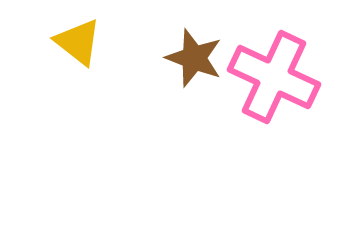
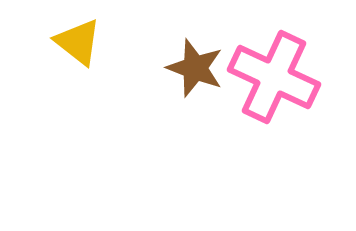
brown star: moved 1 px right, 10 px down
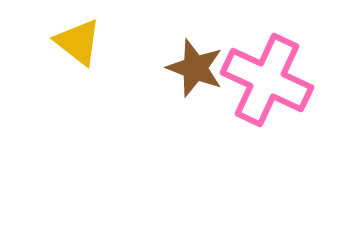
pink cross: moved 7 px left, 3 px down
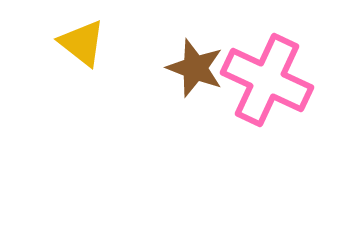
yellow triangle: moved 4 px right, 1 px down
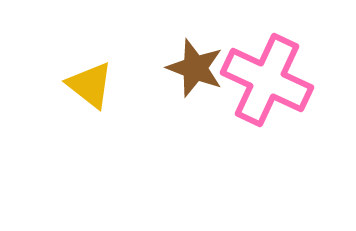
yellow triangle: moved 8 px right, 42 px down
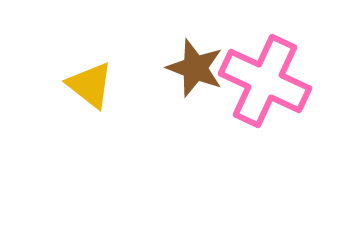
pink cross: moved 2 px left, 1 px down
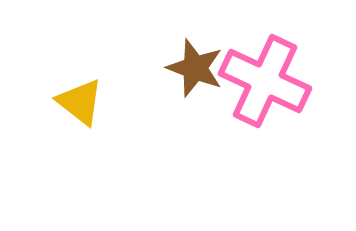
yellow triangle: moved 10 px left, 17 px down
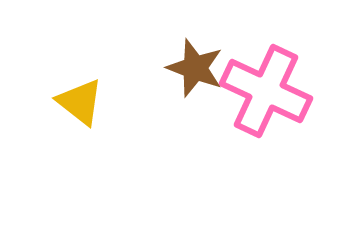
pink cross: moved 1 px right, 10 px down
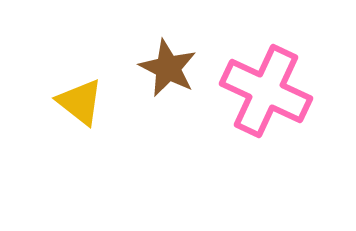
brown star: moved 27 px left; rotated 6 degrees clockwise
